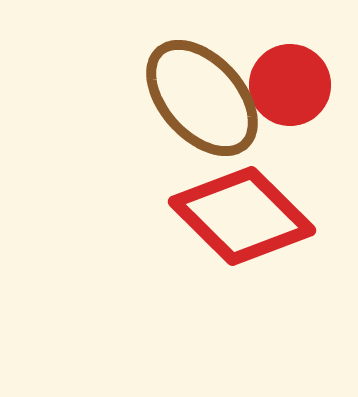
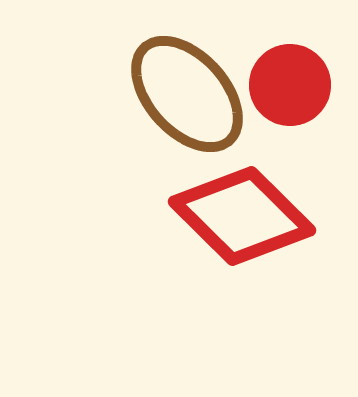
brown ellipse: moved 15 px left, 4 px up
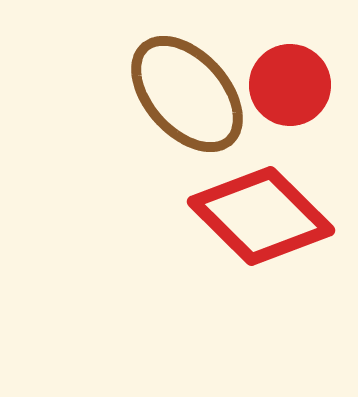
red diamond: moved 19 px right
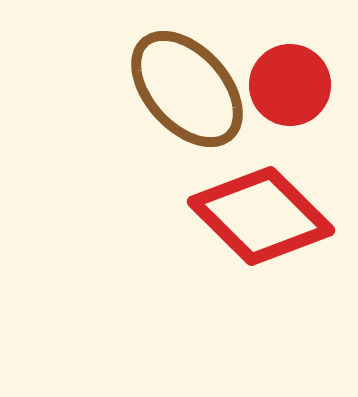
brown ellipse: moved 5 px up
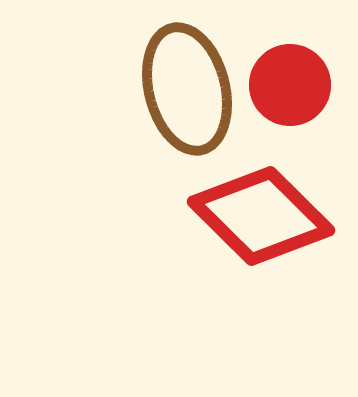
brown ellipse: rotated 28 degrees clockwise
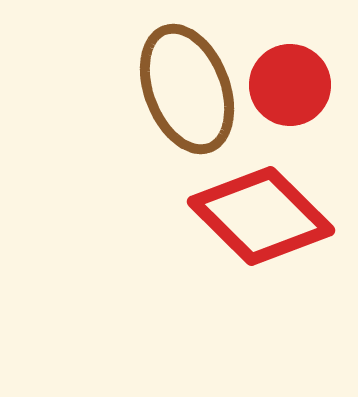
brown ellipse: rotated 7 degrees counterclockwise
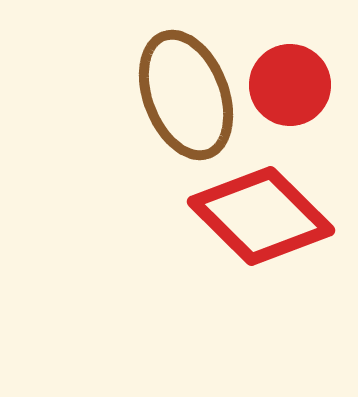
brown ellipse: moved 1 px left, 6 px down
